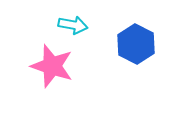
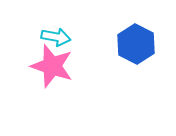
cyan arrow: moved 17 px left, 12 px down
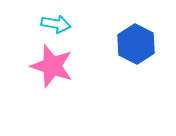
cyan arrow: moved 13 px up
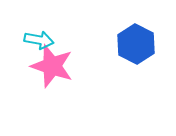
cyan arrow: moved 17 px left, 16 px down
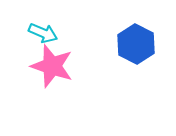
cyan arrow: moved 4 px right, 7 px up; rotated 12 degrees clockwise
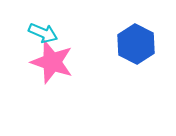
pink star: moved 4 px up
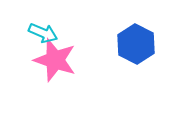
pink star: moved 3 px right, 2 px up
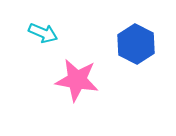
pink star: moved 22 px right, 20 px down; rotated 9 degrees counterclockwise
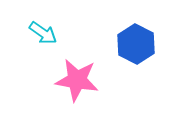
cyan arrow: rotated 12 degrees clockwise
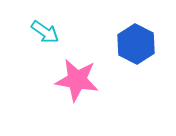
cyan arrow: moved 2 px right, 1 px up
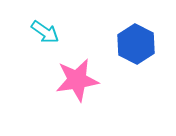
pink star: rotated 18 degrees counterclockwise
